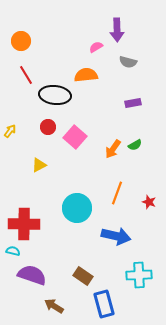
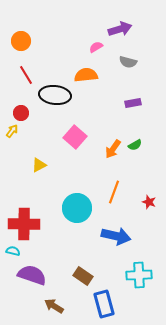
purple arrow: moved 3 px right, 1 px up; rotated 105 degrees counterclockwise
red circle: moved 27 px left, 14 px up
yellow arrow: moved 2 px right
orange line: moved 3 px left, 1 px up
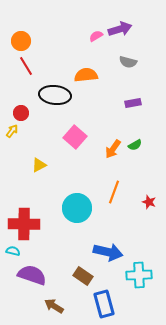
pink semicircle: moved 11 px up
red line: moved 9 px up
blue arrow: moved 8 px left, 16 px down
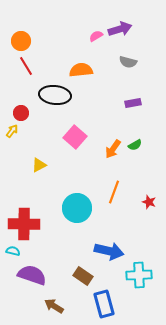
orange semicircle: moved 5 px left, 5 px up
blue arrow: moved 1 px right, 1 px up
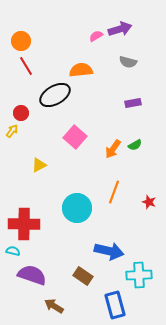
black ellipse: rotated 36 degrees counterclockwise
blue rectangle: moved 11 px right, 1 px down
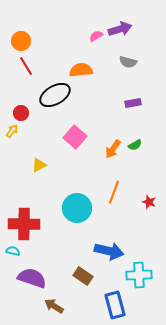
purple semicircle: moved 3 px down
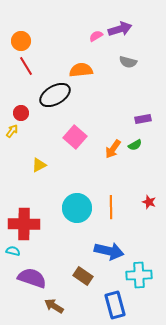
purple rectangle: moved 10 px right, 16 px down
orange line: moved 3 px left, 15 px down; rotated 20 degrees counterclockwise
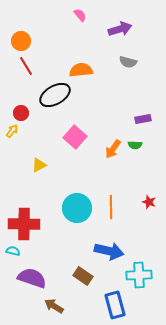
pink semicircle: moved 16 px left, 21 px up; rotated 80 degrees clockwise
green semicircle: rotated 32 degrees clockwise
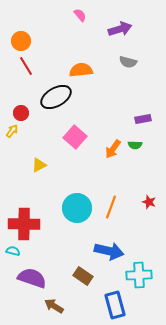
black ellipse: moved 1 px right, 2 px down
orange line: rotated 20 degrees clockwise
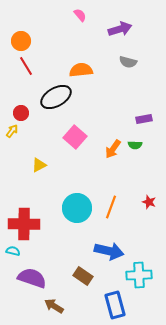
purple rectangle: moved 1 px right
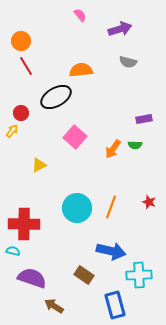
blue arrow: moved 2 px right
brown rectangle: moved 1 px right, 1 px up
